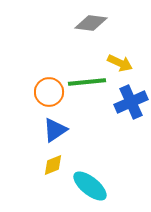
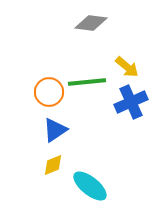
yellow arrow: moved 7 px right, 4 px down; rotated 15 degrees clockwise
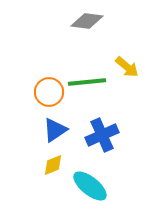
gray diamond: moved 4 px left, 2 px up
blue cross: moved 29 px left, 33 px down
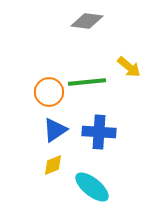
yellow arrow: moved 2 px right
blue cross: moved 3 px left, 3 px up; rotated 28 degrees clockwise
cyan ellipse: moved 2 px right, 1 px down
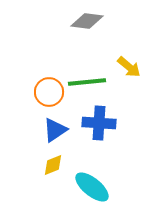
blue cross: moved 9 px up
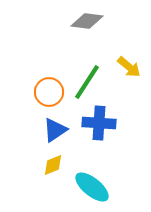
green line: rotated 51 degrees counterclockwise
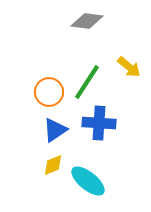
cyan ellipse: moved 4 px left, 6 px up
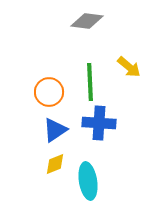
green line: moved 3 px right; rotated 36 degrees counterclockwise
yellow diamond: moved 2 px right, 1 px up
cyan ellipse: rotated 42 degrees clockwise
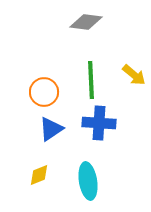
gray diamond: moved 1 px left, 1 px down
yellow arrow: moved 5 px right, 8 px down
green line: moved 1 px right, 2 px up
orange circle: moved 5 px left
blue triangle: moved 4 px left, 1 px up
yellow diamond: moved 16 px left, 11 px down
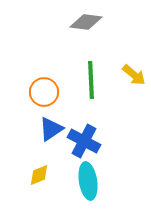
blue cross: moved 15 px left, 18 px down; rotated 24 degrees clockwise
